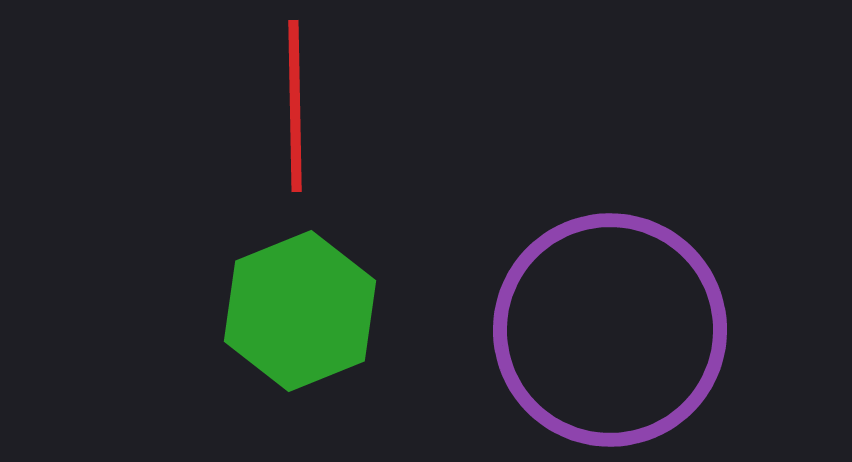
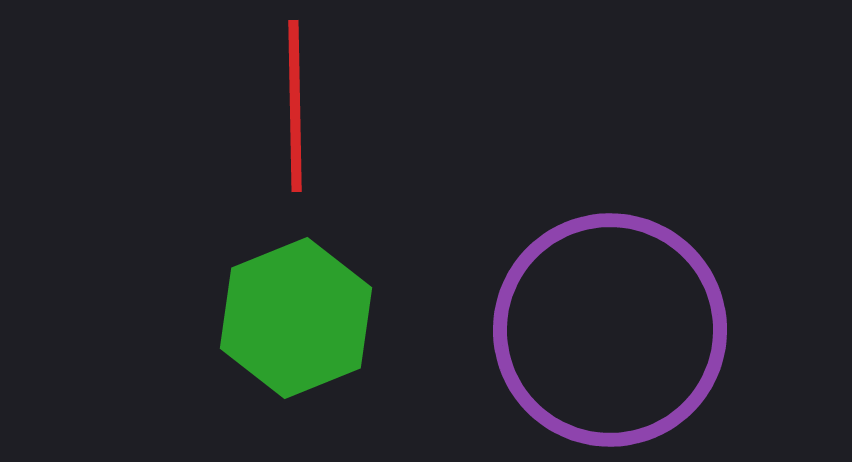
green hexagon: moved 4 px left, 7 px down
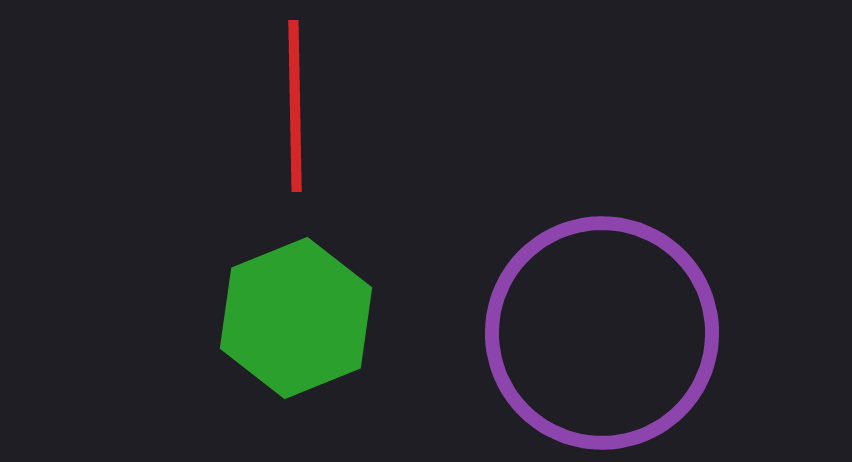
purple circle: moved 8 px left, 3 px down
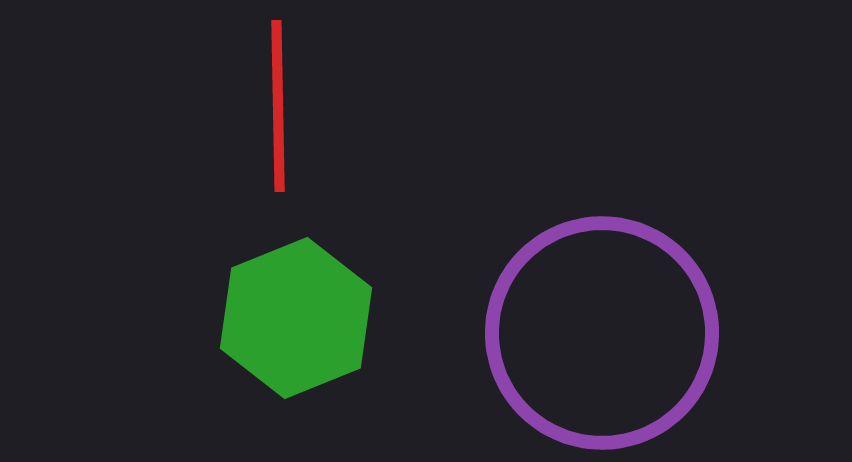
red line: moved 17 px left
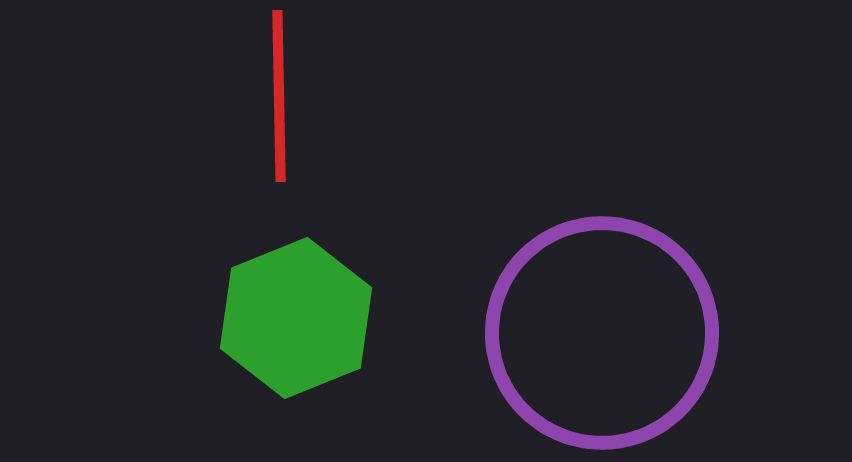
red line: moved 1 px right, 10 px up
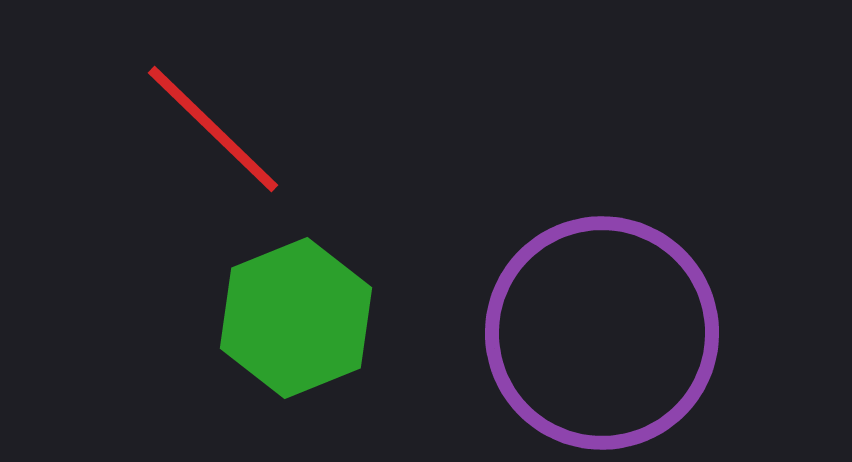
red line: moved 66 px left, 33 px down; rotated 45 degrees counterclockwise
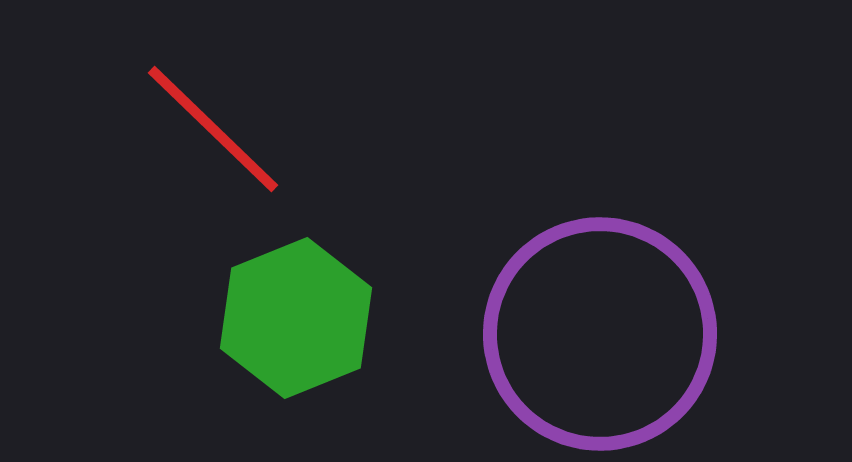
purple circle: moved 2 px left, 1 px down
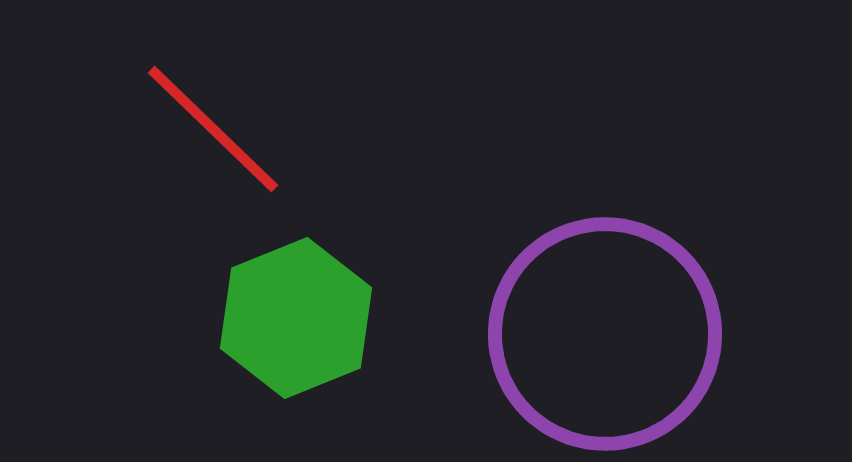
purple circle: moved 5 px right
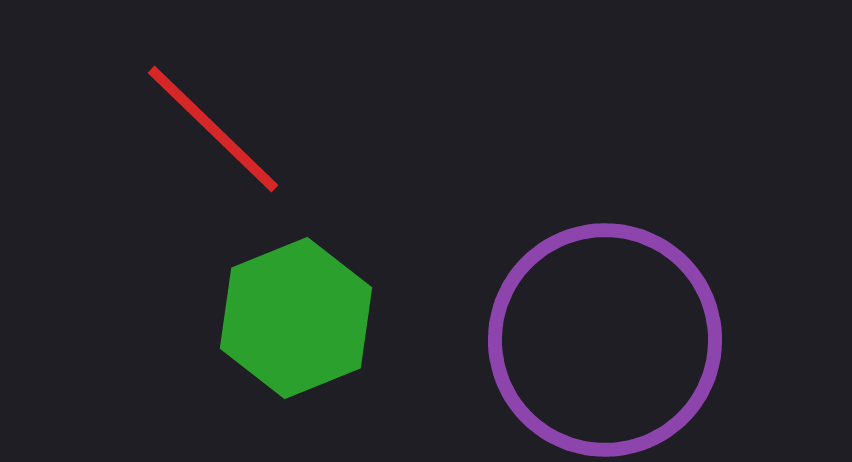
purple circle: moved 6 px down
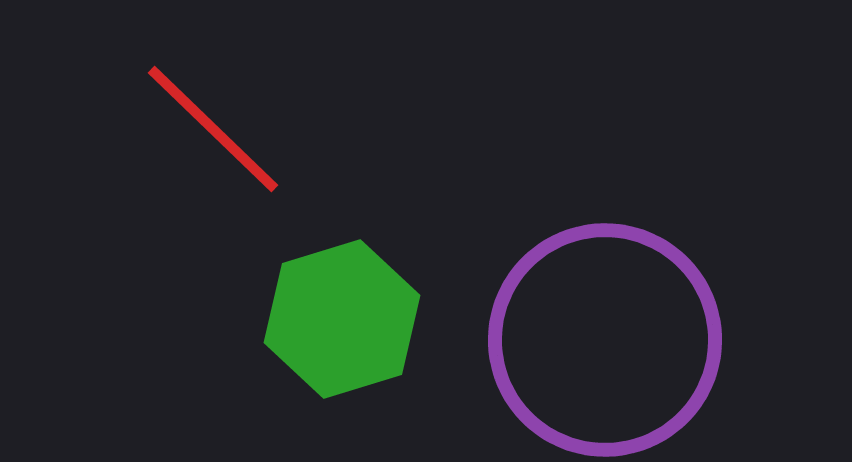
green hexagon: moved 46 px right, 1 px down; rotated 5 degrees clockwise
